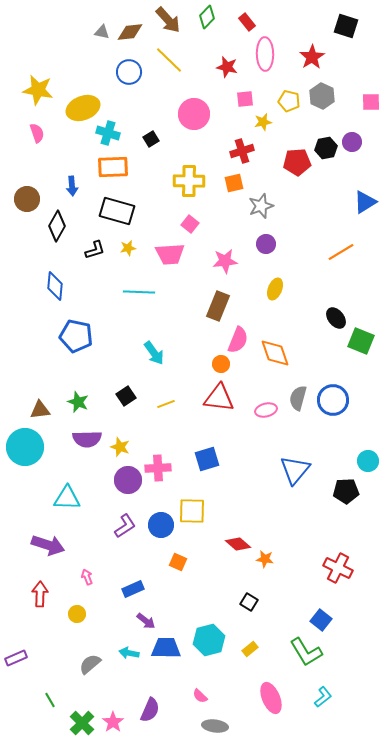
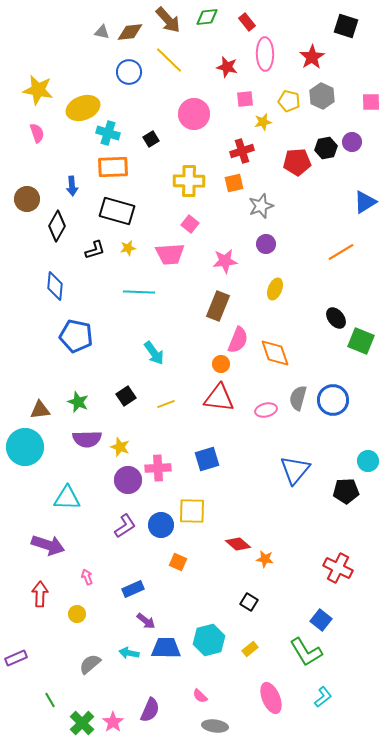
green diamond at (207, 17): rotated 40 degrees clockwise
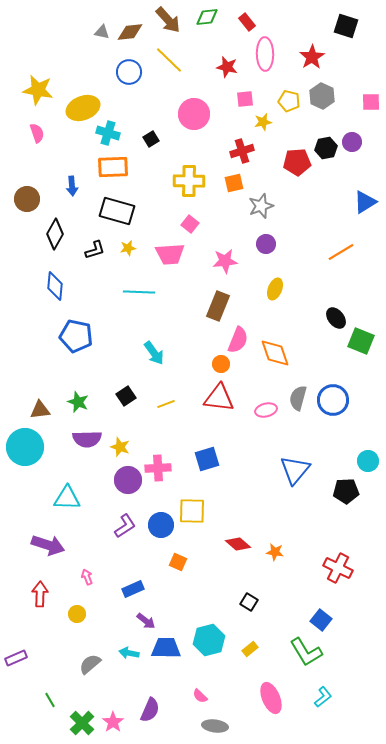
black diamond at (57, 226): moved 2 px left, 8 px down
orange star at (265, 559): moved 10 px right, 7 px up
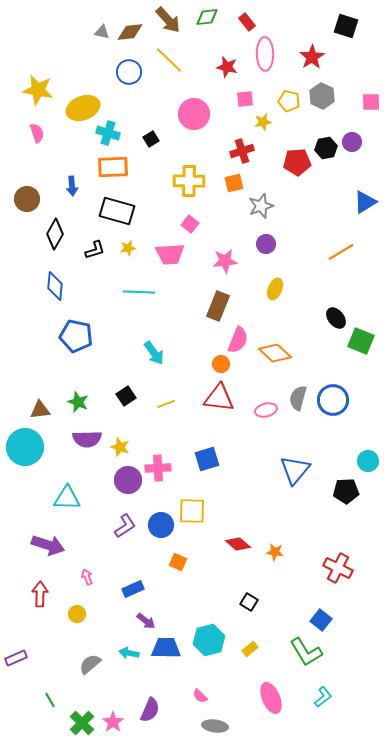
orange diamond at (275, 353): rotated 28 degrees counterclockwise
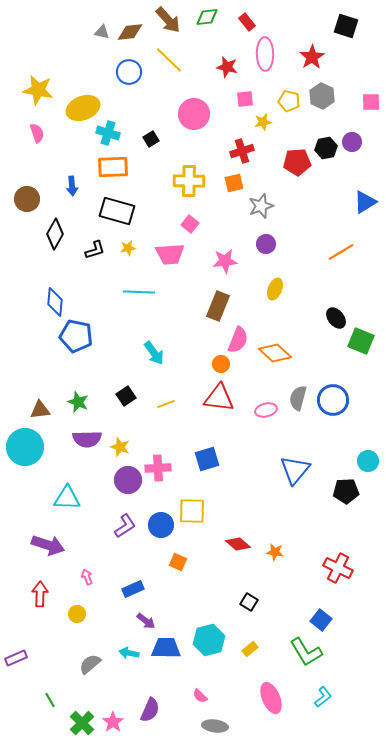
blue diamond at (55, 286): moved 16 px down
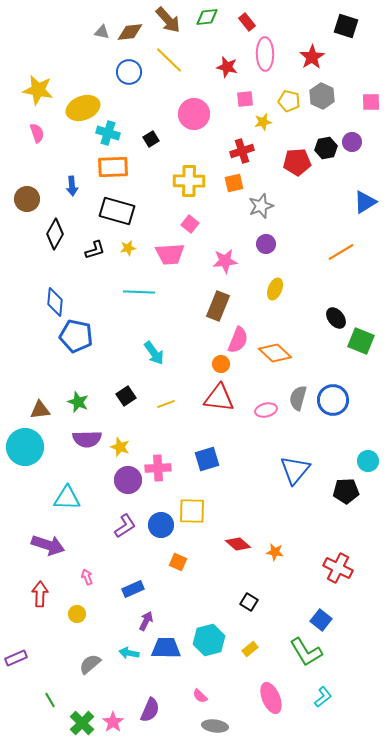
purple arrow at (146, 621): rotated 102 degrees counterclockwise
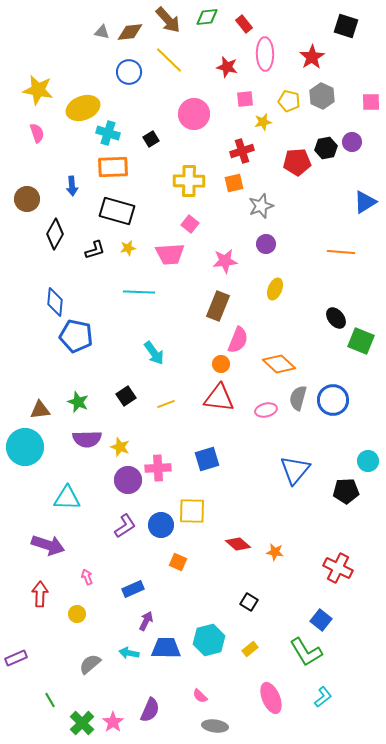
red rectangle at (247, 22): moved 3 px left, 2 px down
orange line at (341, 252): rotated 36 degrees clockwise
orange diamond at (275, 353): moved 4 px right, 11 px down
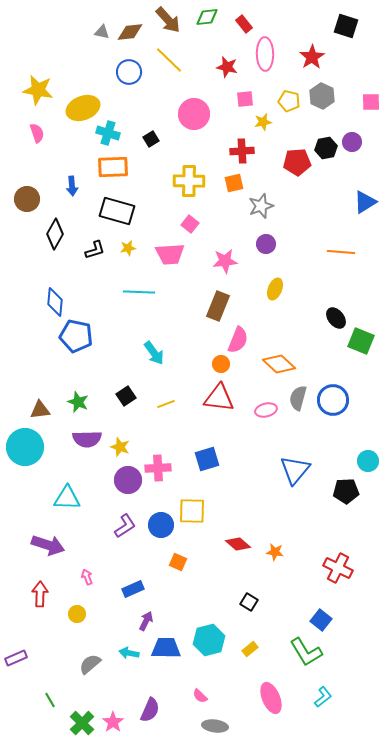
red cross at (242, 151): rotated 15 degrees clockwise
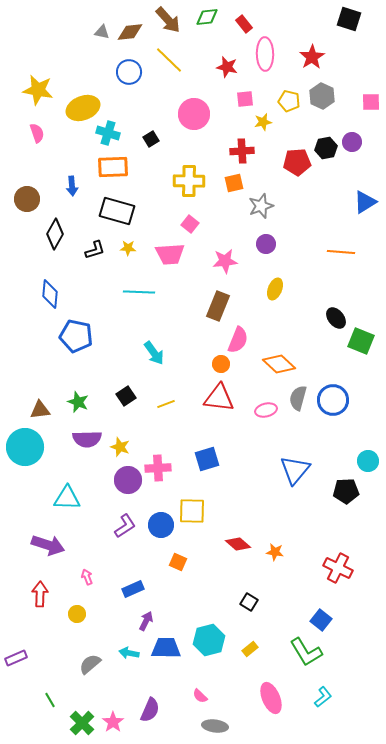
black square at (346, 26): moved 3 px right, 7 px up
yellow star at (128, 248): rotated 14 degrees clockwise
blue diamond at (55, 302): moved 5 px left, 8 px up
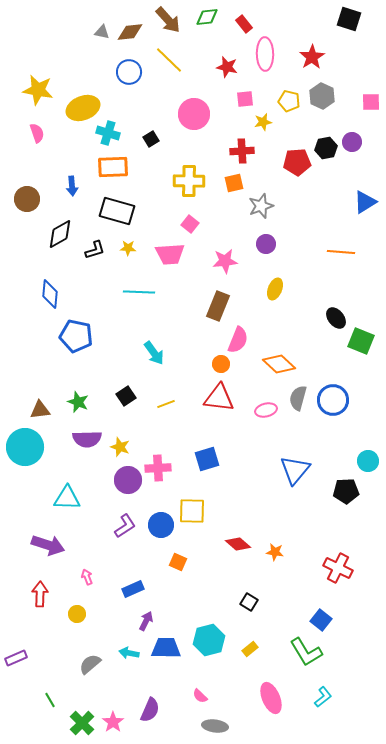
black diamond at (55, 234): moved 5 px right; rotated 32 degrees clockwise
